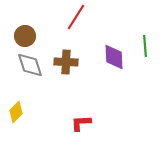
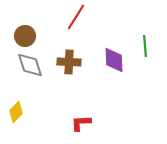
purple diamond: moved 3 px down
brown cross: moved 3 px right
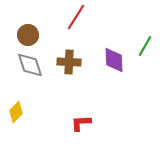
brown circle: moved 3 px right, 1 px up
green line: rotated 35 degrees clockwise
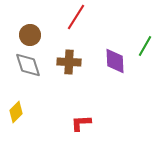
brown circle: moved 2 px right
purple diamond: moved 1 px right, 1 px down
gray diamond: moved 2 px left
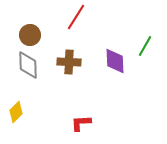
gray diamond: rotated 16 degrees clockwise
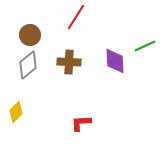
green line: rotated 35 degrees clockwise
gray diamond: rotated 52 degrees clockwise
